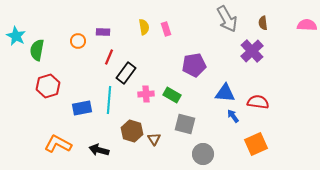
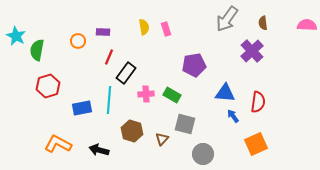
gray arrow: rotated 64 degrees clockwise
red semicircle: rotated 90 degrees clockwise
brown triangle: moved 8 px right; rotated 16 degrees clockwise
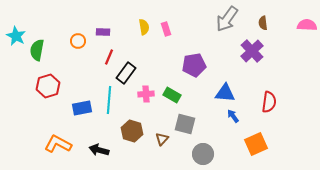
red semicircle: moved 11 px right
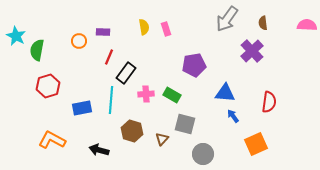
orange circle: moved 1 px right
cyan line: moved 2 px right
orange L-shape: moved 6 px left, 4 px up
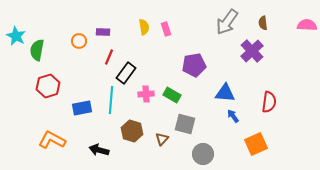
gray arrow: moved 3 px down
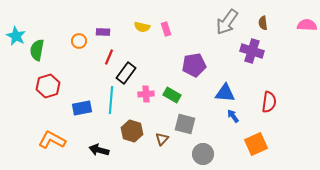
yellow semicircle: moved 2 px left; rotated 112 degrees clockwise
purple cross: rotated 30 degrees counterclockwise
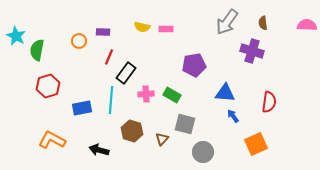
pink rectangle: rotated 72 degrees counterclockwise
gray circle: moved 2 px up
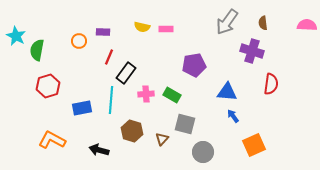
blue triangle: moved 2 px right, 1 px up
red semicircle: moved 2 px right, 18 px up
orange square: moved 2 px left, 1 px down
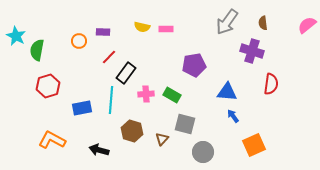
pink semicircle: rotated 42 degrees counterclockwise
red line: rotated 21 degrees clockwise
